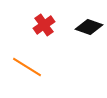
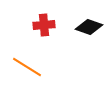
red cross: rotated 30 degrees clockwise
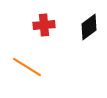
black diamond: rotated 56 degrees counterclockwise
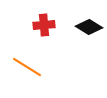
black diamond: rotated 68 degrees clockwise
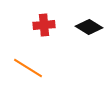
orange line: moved 1 px right, 1 px down
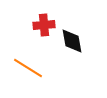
black diamond: moved 17 px left, 14 px down; rotated 48 degrees clockwise
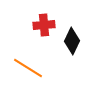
black diamond: rotated 36 degrees clockwise
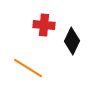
red cross: rotated 10 degrees clockwise
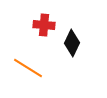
black diamond: moved 2 px down
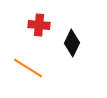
red cross: moved 5 px left
